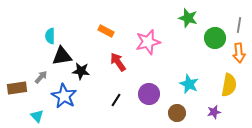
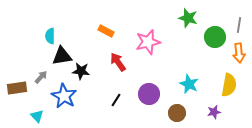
green circle: moved 1 px up
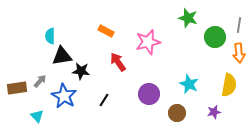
gray arrow: moved 1 px left, 4 px down
black line: moved 12 px left
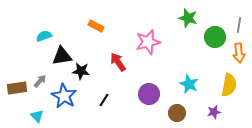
orange rectangle: moved 10 px left, 5 px up
cyan semicircle: moved 6 px left; rotated 70 degrees clockwise
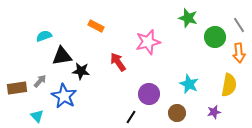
gray line: rotated 42 degrees counterclockwise
black line: moved 27 px right, 17 px down
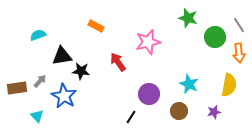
cyan semicircle: moved 6 px left, 1 px up
brown circle: moved 2 px right, 2 px up
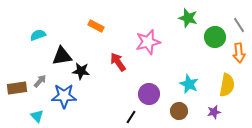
yellow semicircle: moved 2 px left
blue star: rotated 30 degrees counterclockwise
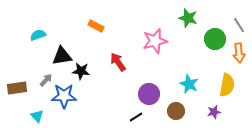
green circle: moved 2 px down
pink star: moved 7 px right, 1 px up
gray arrow: moved 6 px right, 1 px up
brown circle: moved 3 px left
black line: moved 5 px right; rotated 24 degrees clockwise
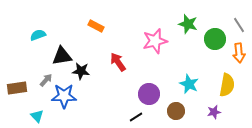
green star: moved 6 px down
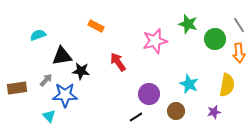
blue star: moved 1 px right, 1 px up
cyan triangle: moved 12 px right
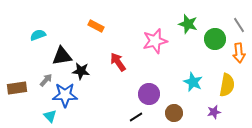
cyan star: moved 4 px right, 2 px up
brown circle: moved 2 px left, 2 px down
cyan triangle: moved 1 px right
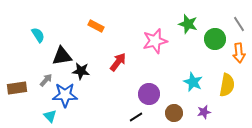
gray line: moved 1 px up
cyan semicircle: rotated 77 degrees clockwise
red arrow: rotated 72 degrees clockwise
purple star: moved 10 px left
